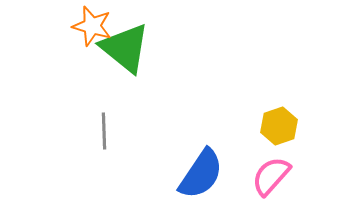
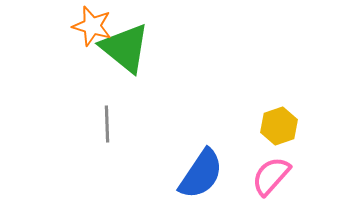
gray line: moved 3 px right, 7 px up
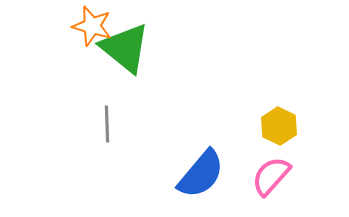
yellow hexagon: rotated 15 degrees counterclockwise
blue semicircle: rotated 6 degrees clockwise
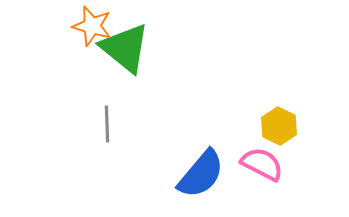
pink semicircle: moved 9 px left, 12 px up; rotated 75 degrees clockwise
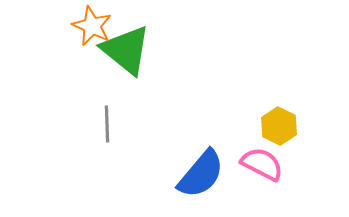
orange star: rotated 9 degrees clockwise
green triangle: moved 1 px right, 2 px down
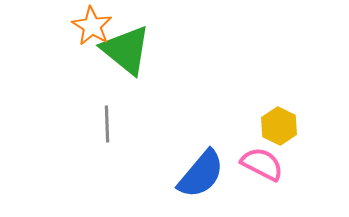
orange star: rotated 6 degrees clockwise
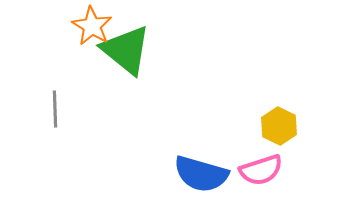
gray line: moved 52 px left, 15 px up
pink semicircle: moved 1 px left, 6 px down; rotated 135 degrees clockwise
blue semicircle: rotated 66 degrees clockwise
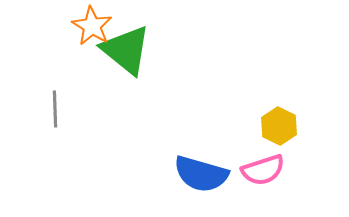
pink semicircle: moved 2 px right
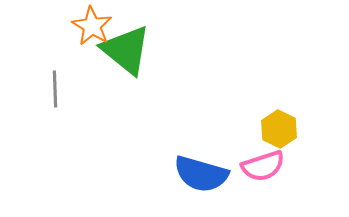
gray line: moved 20 px up
yellow hexagon: moved 3 px down
pink semicircle: moved 4 px up
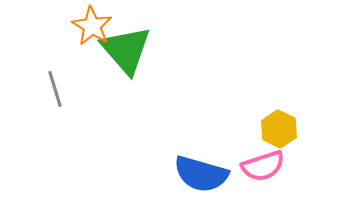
green triangle: rotated 10 degrees clockwise
gray line: rotated 15 degrees counterclockwise
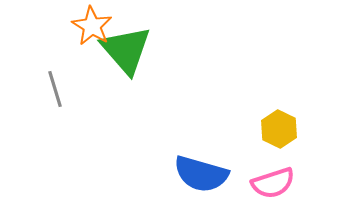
pink semicircle: moved 10 px right, 17 px down
